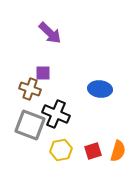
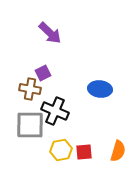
purple square: rotated 28 degrees counterclockwise
brown cross: rotated 10 degrees counterclockwise
black cross: moved 1 px left, 3 px up
gray square: rotated 20 degrees counterclockwise
red square: moved 9 px left, 1 px down; rotated 12 degrees clockwise
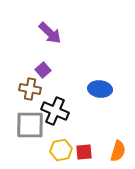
purple square: moved 3 px up; rotated 14 degrees counterclockwise
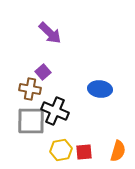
purple square: moved 2 px down
gray square: moved 1 px right, 4 px up
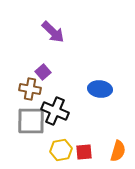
purple arrow: moved 3 px right, 1 px up
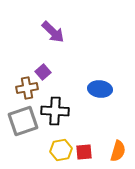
brown cross: moved 3 px left, 1 px up; rotated 20 degrees counterclockwise
black cross: rotated 20 degrees counterclockwise
gray square: moved 8 px left; rotated 20 degrees counterclockwise
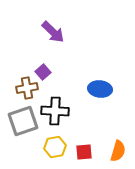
yellow hexagon: moved 6 px left, 3 px up
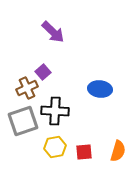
brown cross: rotated 15 degrees counterclockwise
